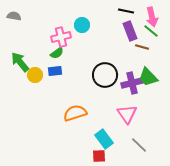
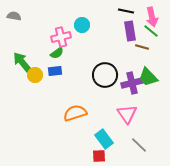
purple rectangle: rotated 12 degrees clockwise
green arrow: moved 2 px right
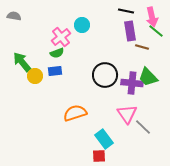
green line: moved 5 px right
pink cross: rotated 24 degrees counterclockwise
green semicircle: rotated 16 degrees clockwise
yellow circle: moved 1 px down
purple cross: rotated 20 degrees clockwise
gray line: moved 4 px right, 18 px up
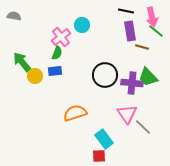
green semicircle: rotated 48 degrees counterclockwise
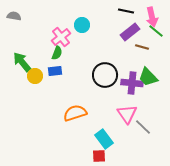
purple rectangle: moved 1 px down; rotated 60 degrees clockwise
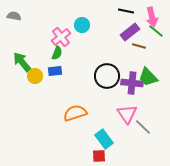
brown line: moved 3 px left, 1 px up
black circle: moved 2 px right, 1 px down
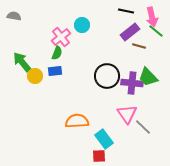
orange semicircle: moved 2 px right, 8 px down; rotated 15 degrees clockwise
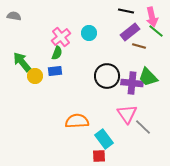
cyan circle: moved 7 px right, 8 px down
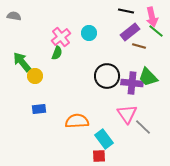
blue rectangle: moved 16 px left, 38 px down
